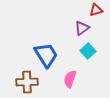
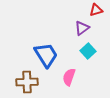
pink semicircle: moved 1 px left, 2 px up
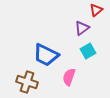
red triangle: rotated 24 degrees counterclockwise
cyan square: rotated 14 degrees clockwise
blue trapezoid: rotated 148 degrees clockwise
brown cross: rotated 20 degrees clockwise
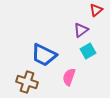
purple triangle: moved 1 px left, 2 px down
blue trapezoid: moved 2 px left
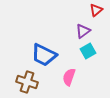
purple triangle: moved 2 px right, 1 px down
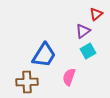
red triangle: moved 4 px down
blue trapezoid: rotated 84 degrees counterclockwise
brown cross: rotated 20 degrees counterclockwise
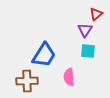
purple triangle: moved 2 px right, 1 px up; rotated 21 degrees counterclockwise
cyan square: rotated 35 degrees clockwise
pink semicircle: rotated 24 degrees counterclockwise
brown cross: moved 1 px up
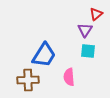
brown cross: moved 1 px right, 1 px up
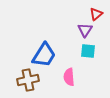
brown cross: rotated 10 degrees counterclockwise
